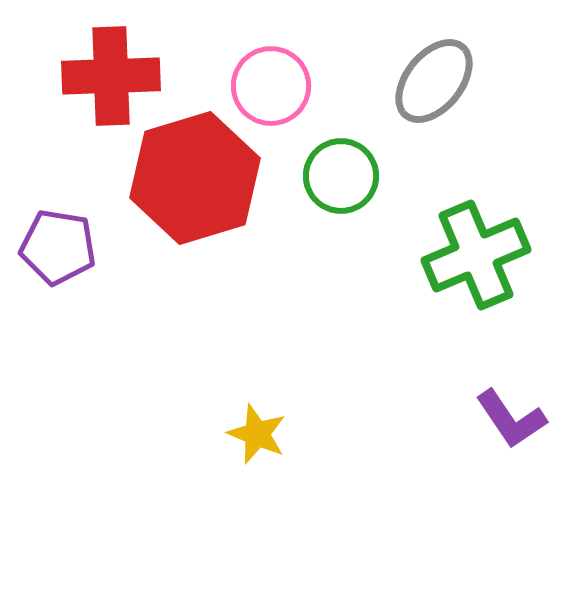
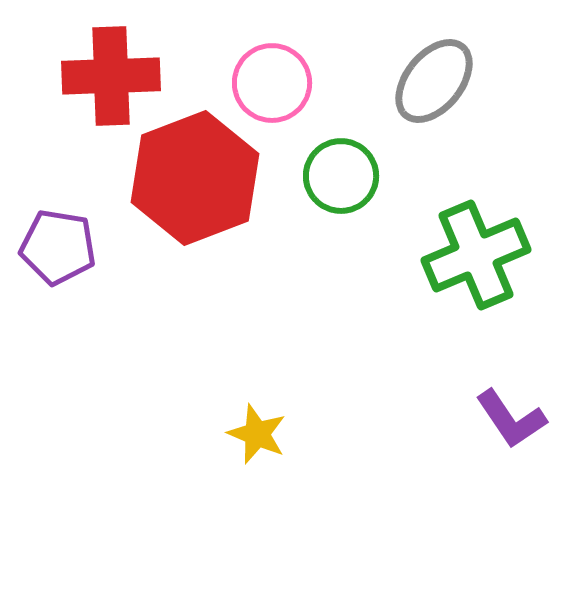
pink circle: moved 1 px right, 3 px up
red hexagon: rotated 4 degrees counterclockwise
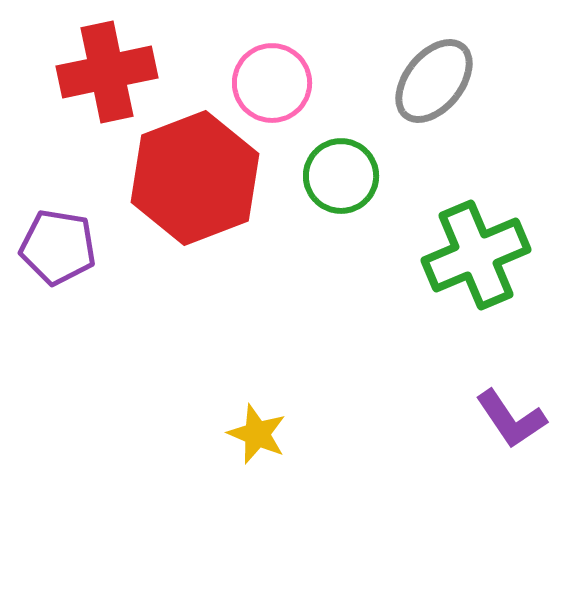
red cross: moved 4 px left, 4 px up; rotated 10 degrees counterclockwise
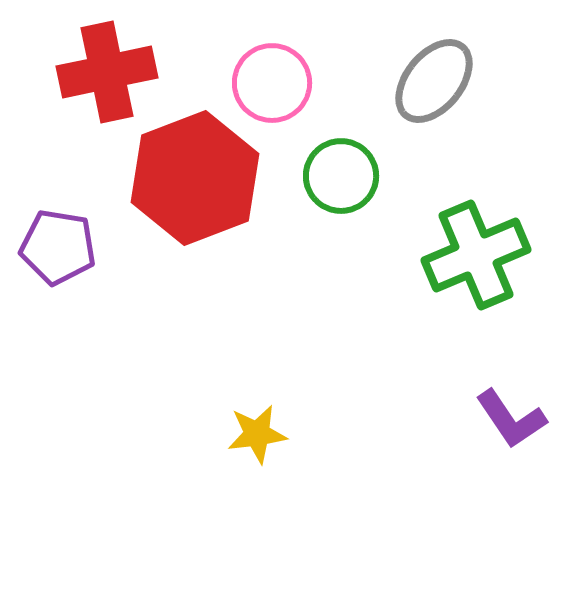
yellow star: rotated 30 degrees counterclockwise
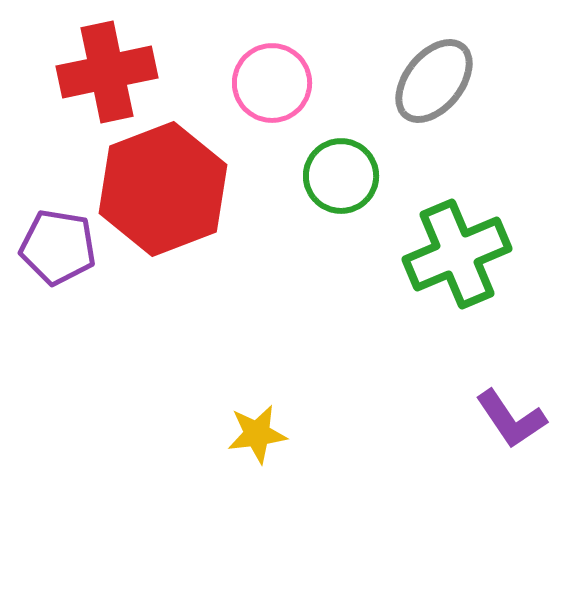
red hexagon: moved 32 px left, 11 px down
green cross: moved 19 px left, 1 px up
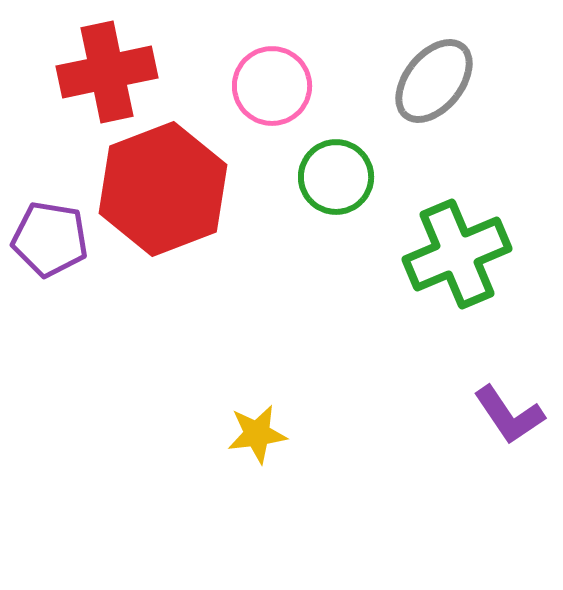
pink circle: moved 3 px down
green circle: moved 5 px left, 1 px down
purple pentagon: moved 8 px left, 8 px up
purple L-shape: moved 2 px left, 4 px up
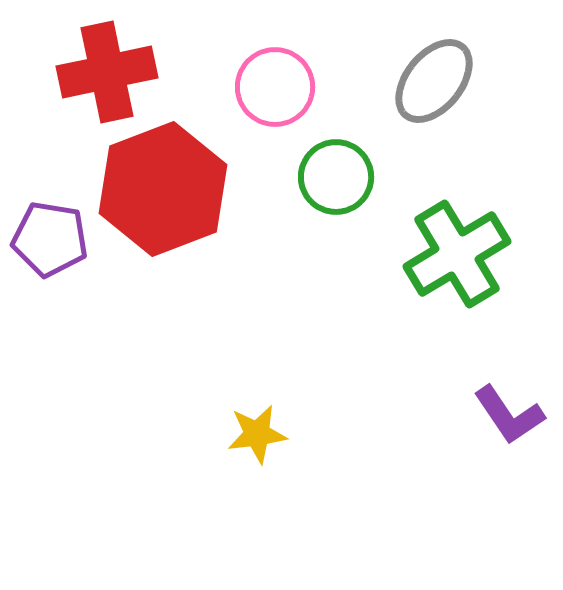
pink circle: moved 3 px right, 1 px down
green cross: rotated 8 degrees counterclockwise
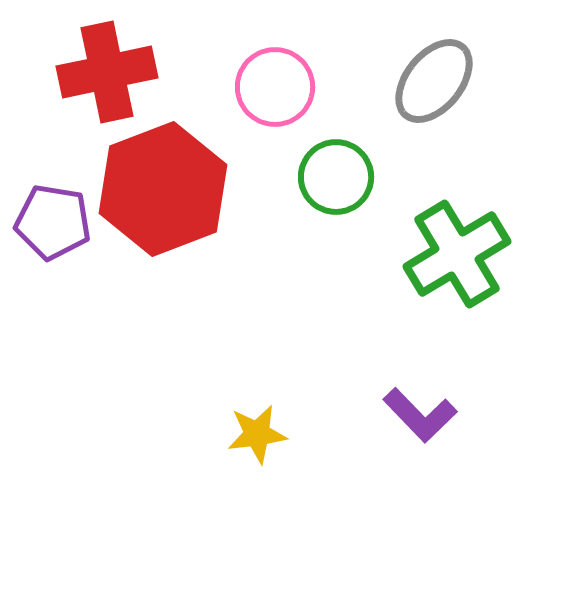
purple pentagon: moved 3 px right, 17 px up
purple L-shape: moved 89 px left; rotated 10 degrees counterclockwise
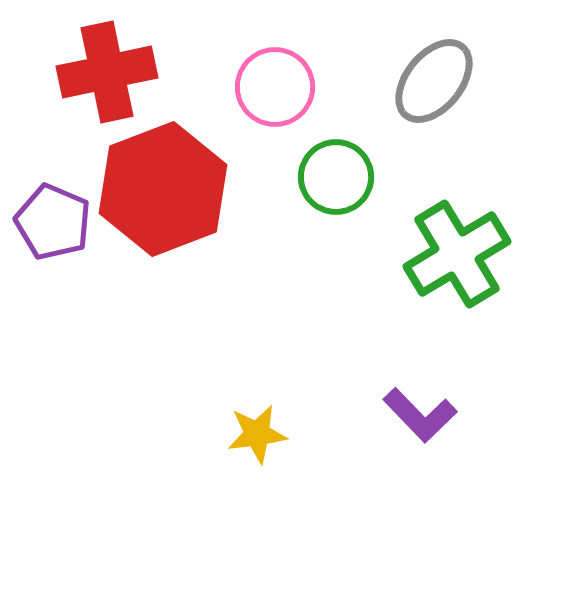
purple pentagon: rotated 14 degrees clockwise
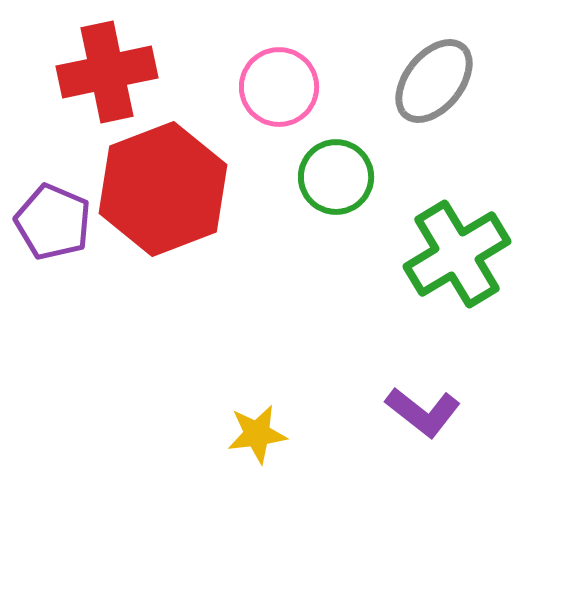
pink circle: moved 4 px right
purple L-shape: moved 3 px right, 3 px up; rotated 8 degrees counterclockwise
